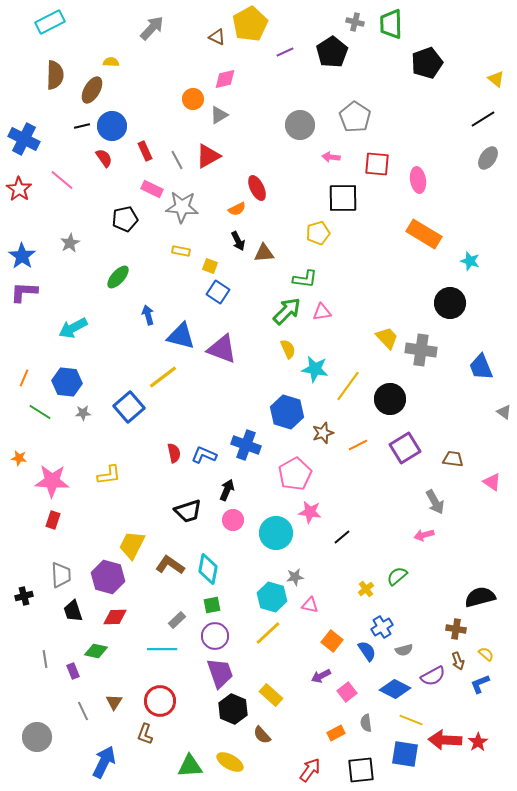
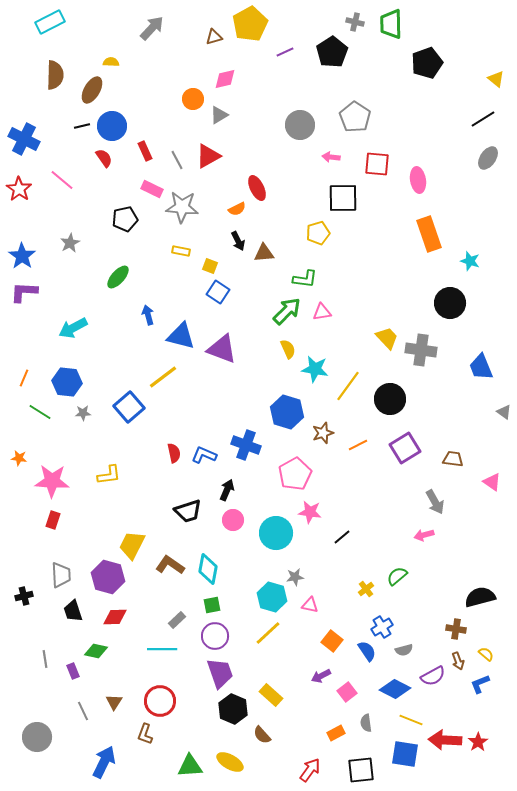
brown triangle at (217, 37): moved 3 px left; rotated 42 degrees counterclockwise
orange rectangle at (424, 234): moved 5 px right; rotated 40 degrees clockwise
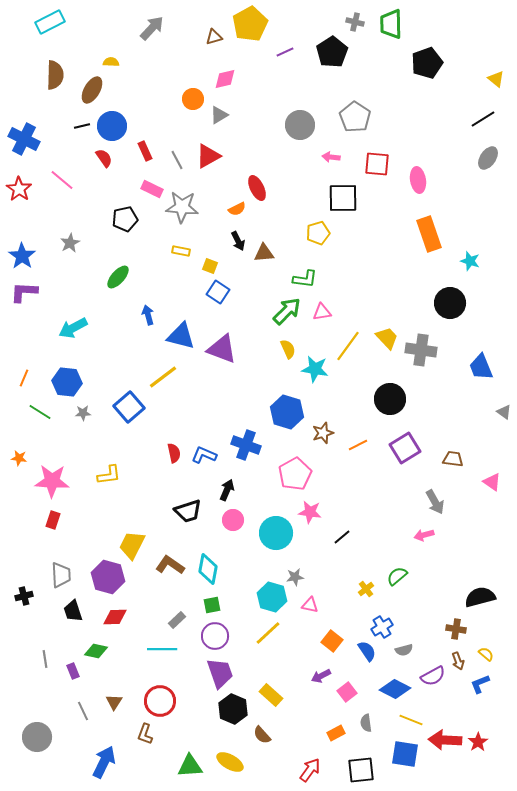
yellow line at (348, 386): moved 40 px up
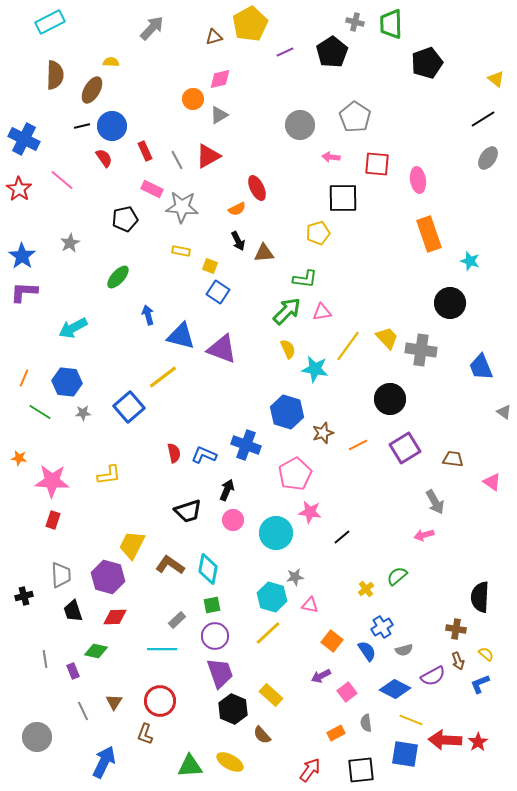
pink diamond at (225, 79): moved 5 px left
black semicircle at (480, 597): rotated 72 degrees counterclockwise
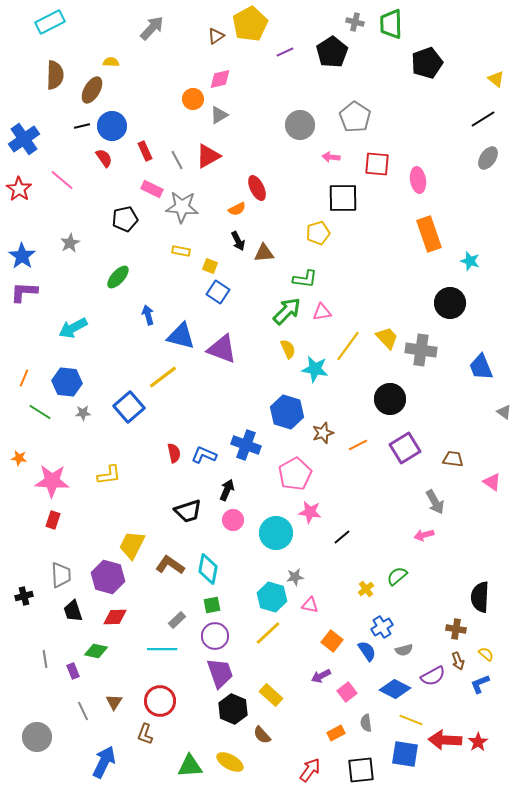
brown triangle at (214, 37): moved 2 px right, 1 px up; rotated 18 degrees counterclockwise
blue cross at (24, 139): rotated 28 degrees clockwise
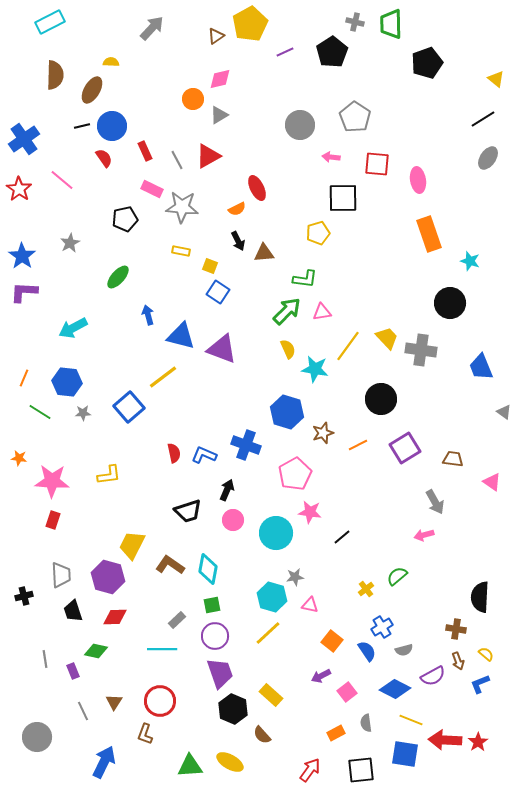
black circle at (390, 399): moved 9 px left
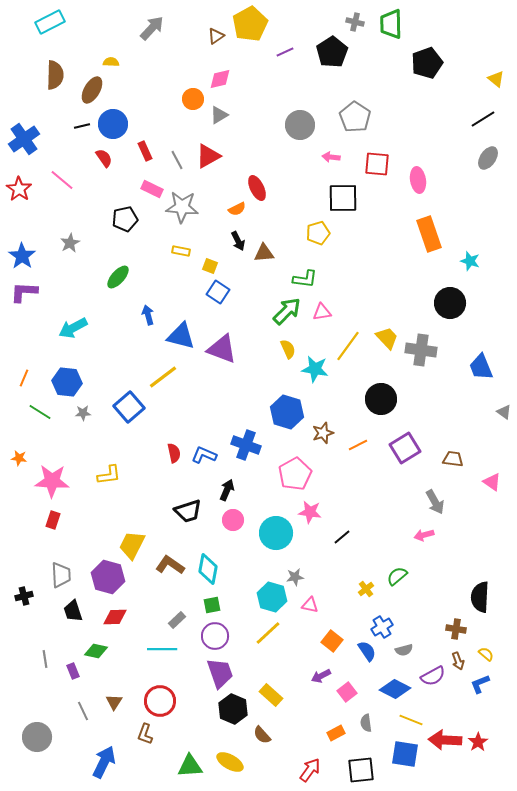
blue circle at (112, 126): moved 1 px right, 2 px up
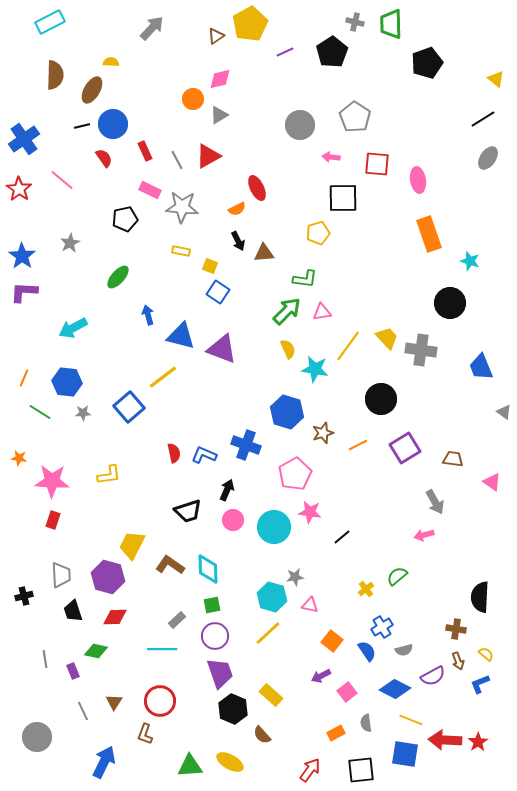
pink rectangle at (152, 189): moved 2 px left, 1 px down
cyan circle at (276, 533): moved 2 px left, 6 px up
cyan diamond at (208, 569): rotated 12 degrees counterclockwise
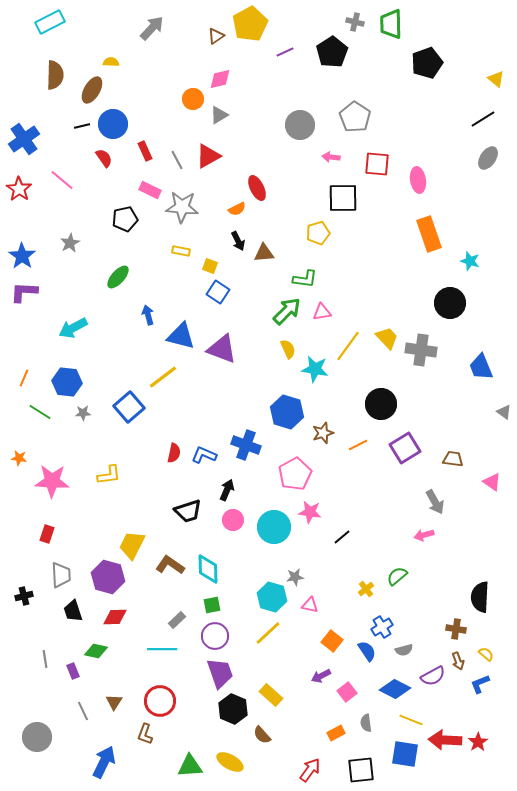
black circle at (381, 399): moved 5 px down
red semicircle at (174, 453): rotated 24 degrees clockwise
red rectangle at (53, 520): moved 6 px left, 14 px down
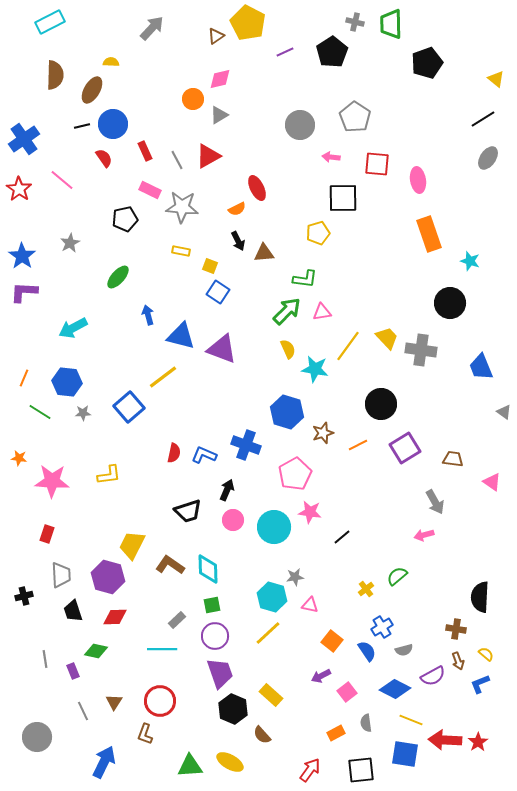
yellow pentagon at (250, 24): moved 2 px left, 1 px up; rotated 16 degrees counterclockwise
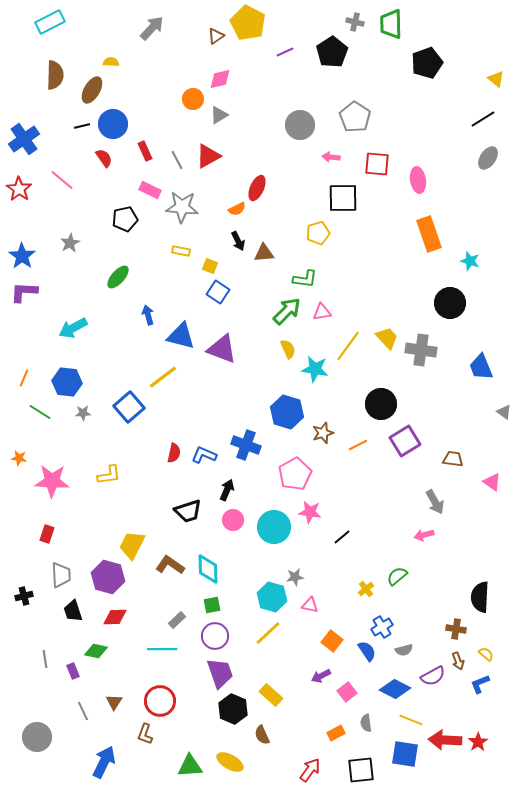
red ellipse at (257, 188): rotated 50 degrees clockwise
purple square at (405, 448): moved 7 px up
brown semicircle at (262, 735): rotated 18 degrees clockwise
